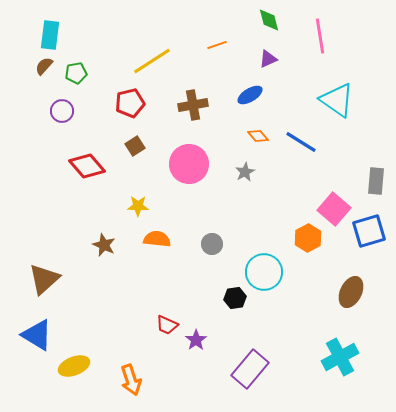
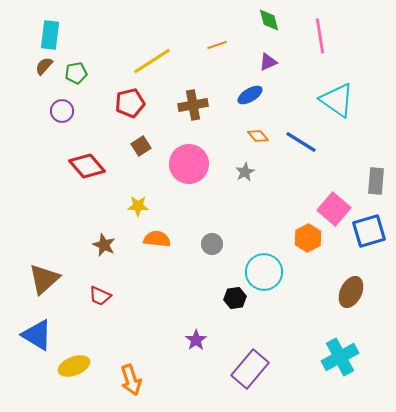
purple triangle: moved 3 px down
brown square: moved 6 px right
red trapezoid: moved 67 px left, 29 px up
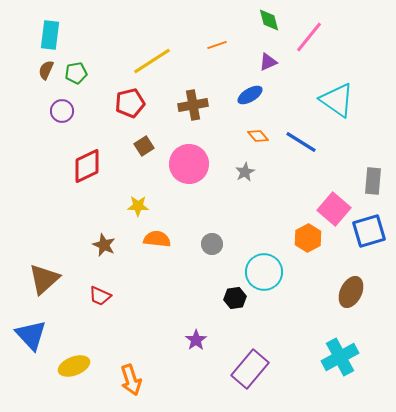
pink line: moved 11 px left, 1 px down; rotated 48 degrees clockwise
brown semicircle: moved 2 px right, 4 px down; rotated 18 degrees counterclockwise
brown square: moved 3 px right
red diamond: rotated 75 degrees counterclockwise
gray rectangle: moved 3 px left
blue triangle: moved 6 px left; rotated 16 degrees clockwise
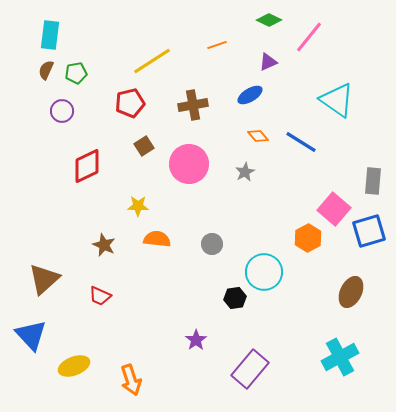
green diamond: rotated 50 degrees counterclockwise
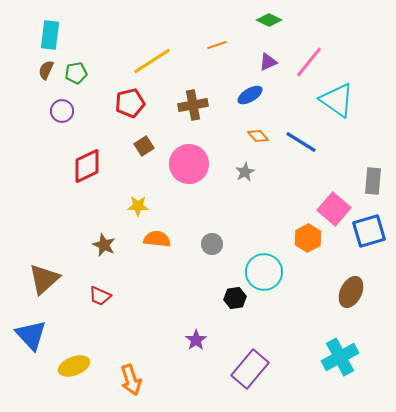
pink line: moved 25 px down
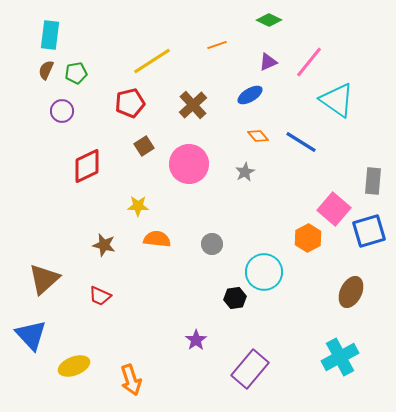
brown cross: rotated 32 degrees counterclockwise
brown star: rotated 10 degrees counterclockwise
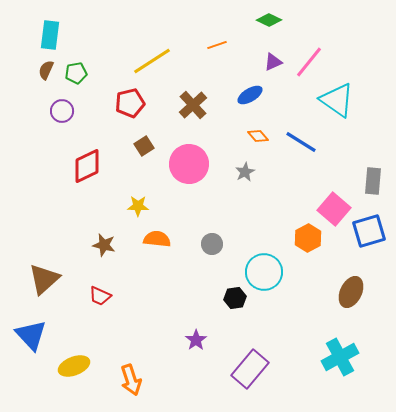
purple triangle: moved 5 px right
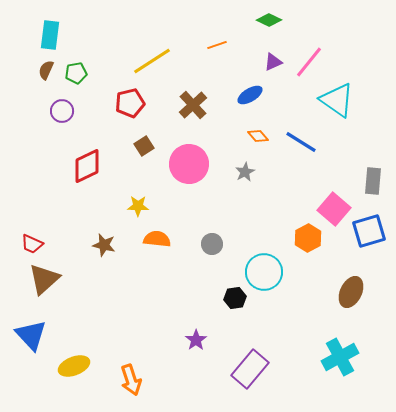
red trapezoid: moved 68 px left, 52 px up
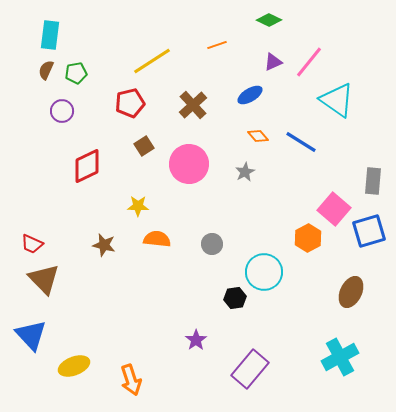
brown triangle: rotated 32 degrees counterclockwise
